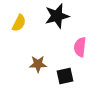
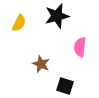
brown star: moved 3 px right; rotated 24 degrees clockwise
black square: moved 10 px down; rotated 30 degrees clockwise
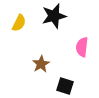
black star: moved 3 px left
pink semicircle: moved 2 px right
brown star: rotated 18 degrees clockwise
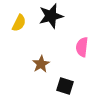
black star: moved 3 px left
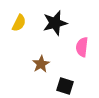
black star: moved 4 px right, 7 px down
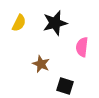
brown star: rotated 18 degrees counterclockwise
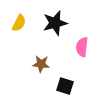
brown star: rotated 18 degrees counterclockwise
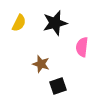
brown star: rotated 12 degrees clockwise
black square: moved 7 px left; rotated 36 degrees counterclockwise
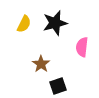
yellow semicircle: moved 5 px right, 1 px down
brown star: rotated 18 degrees clockwise
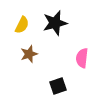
yellow semicircle: moved 2 px left, 1 px down
pink semicircle: moved 11 px down
brown star: moved 12 px left, 10 px up; rotated 18 degrees clockwise
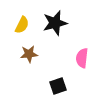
brown star: rotated 12 degrees clockwise
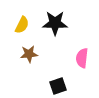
black star: rotated 15 degrees clockwise
